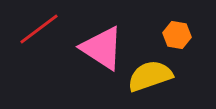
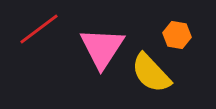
pink triangle: rotated 30 degrees clockwise
yellow semicircle: moved 1 px right, 3 px up; rotated 114 degrees counterclockwise
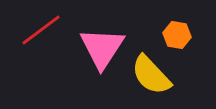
red line: moved 2 px right, 1 px down
yellow semicircle: moved 2 px down
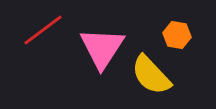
red line: moved 2 px right
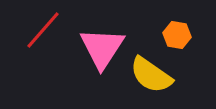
red line: rotated 12 degrees counterclockwise
yellow semicircle: rotated 12 degrees counterclockwise
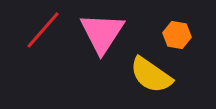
pink triangle: moved 15 px up
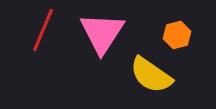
red line: rotated 18 degrees counterclockwise
orange hexagon: rotated 24 degrees counterclockwise
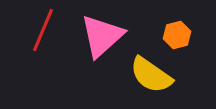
pink triangle: moved 3 px down; rotated 15 degrees clockwise
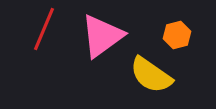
red line: moved 1 px right, 1 px up
pink triangle: rotated 6 degrees clockwise
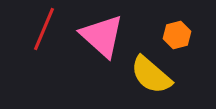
pink triangle: rotated 42 degrees counterclockwise
yellow semicircle: rotated 6 degrees clockwise
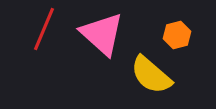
pink triangle: moved 2 px up
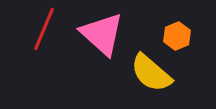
orange hexagon: moved 1 px down; rotated 8 degrees counterclockwise
yellow semicircle: moved 2 px up
